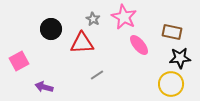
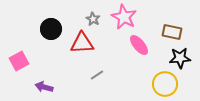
yellow circle: moved 6 px left
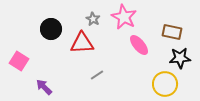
pink square: rotated 30 degrees counterclockwise
purple arrow: rotated 30 degrees clockwise
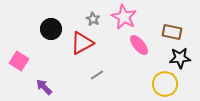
red triangle: rotated 25 degrees counterclockwise
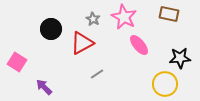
brown rectangle: moved 3 px left, 18 px up
pink square: moved 2 px left, 1 px down
gray line: moved 1 px up
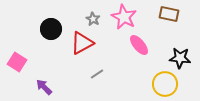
black star: rotated 10 degrees clockwise
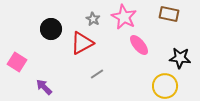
yellow circle: moved 2 px down
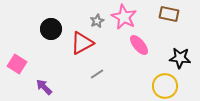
gray star: moved 4 px right, 2 px down; rotated 16 degrees clockwise
pink square: moved 2 px down
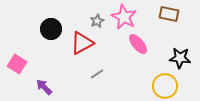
pink ellipse: moved 1 px left, 1 px up
